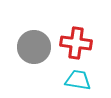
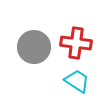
cyan trapezoid: moved 1 px left, 1 px down; rotated 24 degrees clockwise
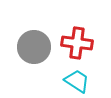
red cross: moved 1 px right
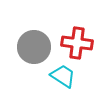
cyan trapezoid: moved 14 px left, 5 px up
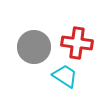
cyan trapezoid: moved 2 px right
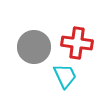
cyan trapezoid: rotated 32 degrees clockwise
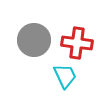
gray circle: moved 7 px up
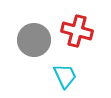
red cross: moved 12 px up; rotated 8 degrees clockwise
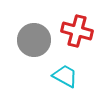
cyan trapezoid: rotated 36 degrees counterclockwise
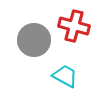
red cross: moved 3 px left, 5 px up
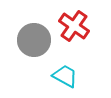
red cross: rotated 20 degrees clockwise
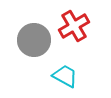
red cross: rotated 24 degrees clockwise
